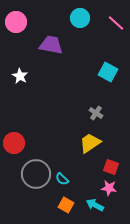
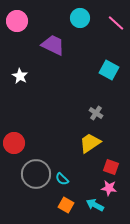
pink circle: moved 1 px right, 1 px up
purple trapezoid: moved 2 px right; rotated 15 degrees clockwise
cyan square: moved 1 px right, 2 px up
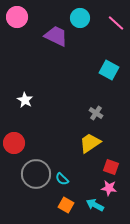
pink circle: moved 4 px up
purple trapezoid: moved 3 px right, 9 px up
white star: moved 5 px right, 24 px down
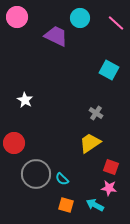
orange square: rotated 14 degrees counterclockwise
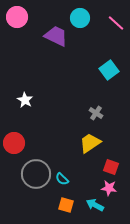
cyan square: rotated 24 degrees clockwise
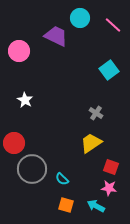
pink circle: moved 2 px right, 34 px down
pink line: moved 3 px left, 2 px down
yellow trapezoid: moved 1 px right
gray circle: moved 4 px left, 5 px up
cyan arrow: moved 1 px right, 1 px down
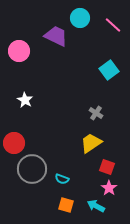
red square: moved 4 px left
cyan semicircle: rotated 24 degrees counterclockwise
pink star: rotated 28 degrees clockwise
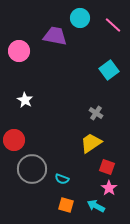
purple trapezoid: moved 1 px left; rotated 15 degrees counterclockwise
red circle: moved 3 px up
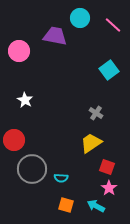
cyan semicircle: moved 1 px left, 1 px up; rotated 16 degrees counterclockwise
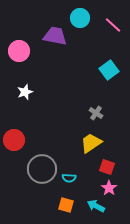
white star: moved 8 px up; rotated 21 degrees clockwise
gray circle: moved 10 px right
cyan semicircle: moved 8 px right
